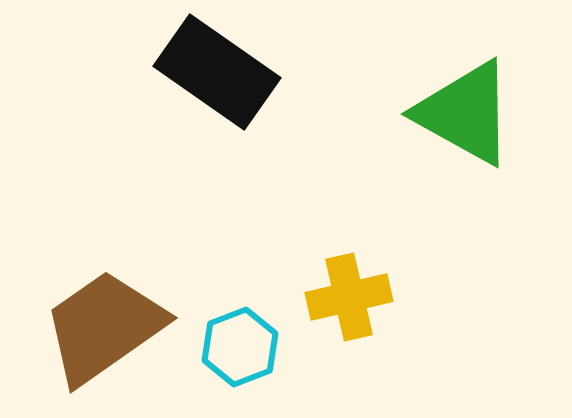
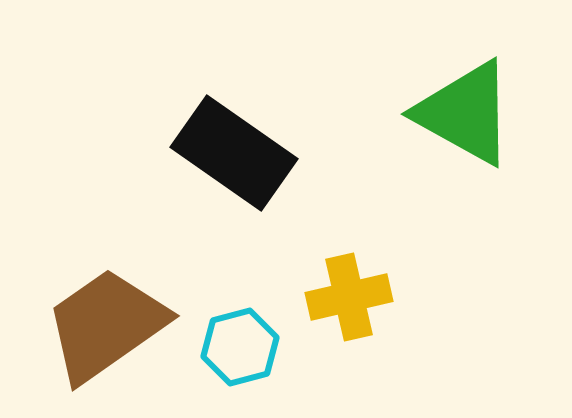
black rectangle: moved 17 px right, 81 px down
brown trapezoid: moved 2 px right, 2 px up
cyan hexagon: rotated 6 degrees clockwise
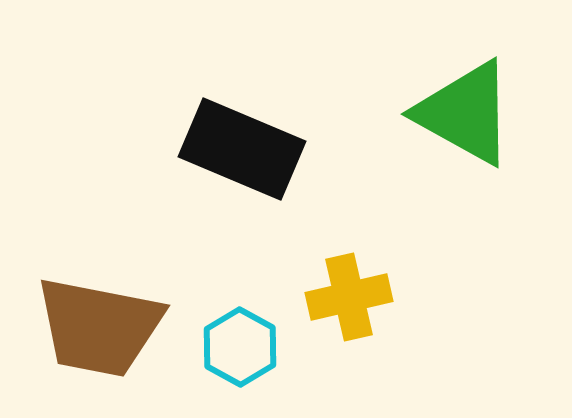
black rectangle: moved 8 px right, 4 px up; rotated 12 degrees counterclockwise
brown trapezoid: moved 7 px left, 2 px down; rotated 134 degrees counterclockwise
cyan hexagon: rotated 16 degrees counterclockwise
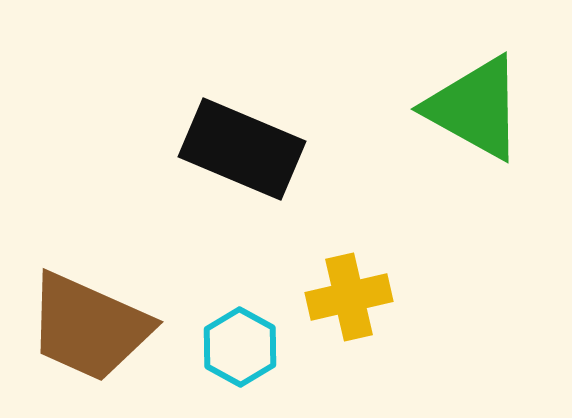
green triangle: moved 10 px right, 5 px up
brown trapezoid: moved 10 px left; rotated 13 degrees clockwise
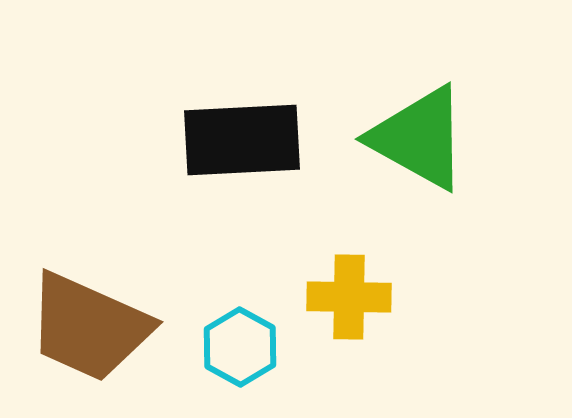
green triangle: moved 56 px left, 30 px down
black rectangle: moved 9 px up; rotated 26 degrees counterclockwise
yellow cross: rotated 14 degrees clockwise
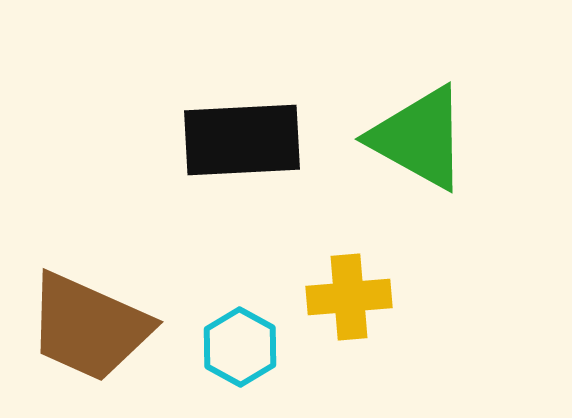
yellow cross: rotated 6 degrees counterclockwise
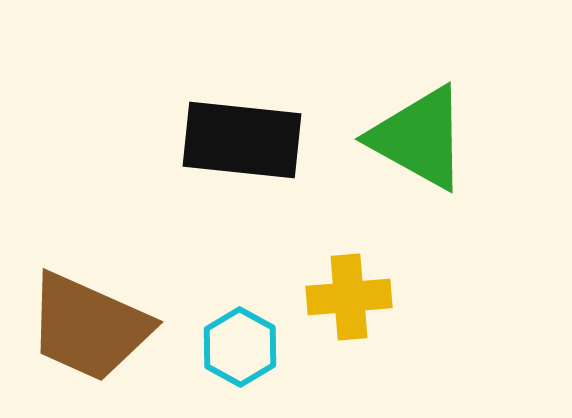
black rectangle: rotated 9 degrees clockwise
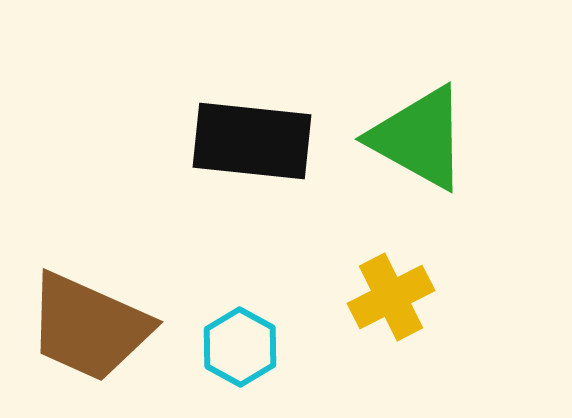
black rectangle: moved 10 px right, 1 px down
yellow cross: moved 42 px right; rotated 22 degrees counterclockwise
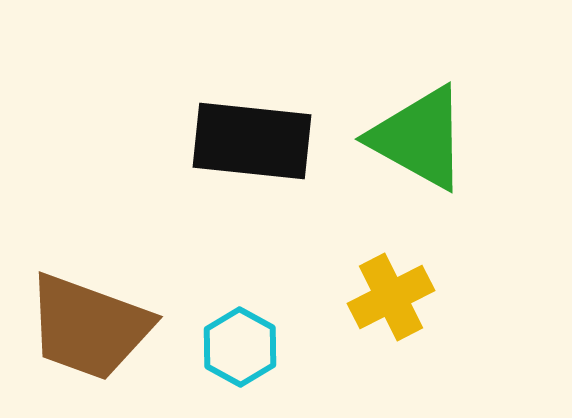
brown trapezoid: rotated 4 degrees counterclockwise
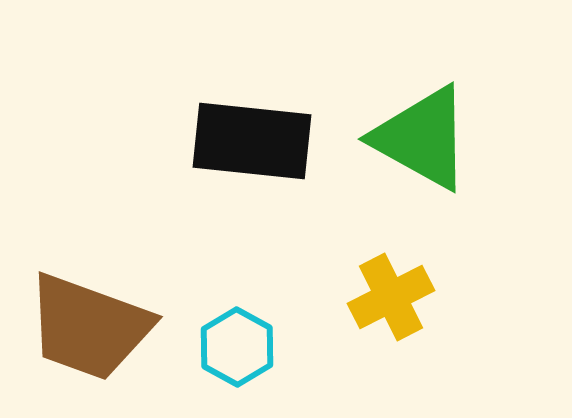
green triangle: moved 3 px right
cyan hexagon: moved 3 px left
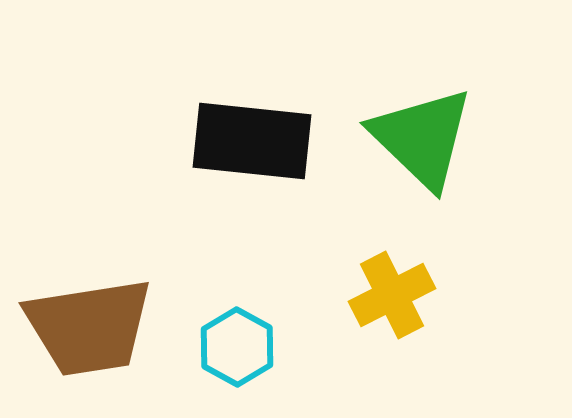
green triangle: rotated 15 degrees clockwise
yellow cross: moved 1 px right, 2 px up
brown trapezoid: rotated 29 degrees counterclockwise
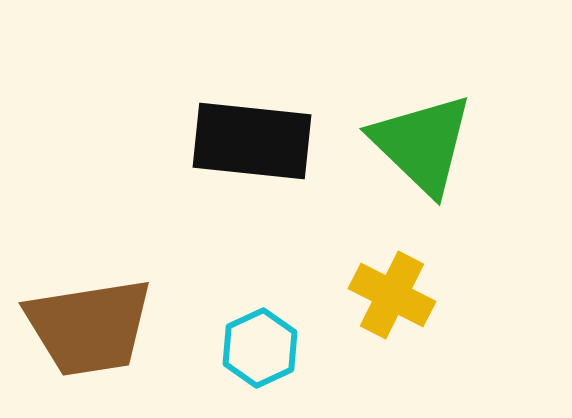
green triangle: moved 6 px down
yellow cross: rotated 36 degrees counterclockwise
cyan hexagon: moved 23 px right, 1 px down; rotated 6 degrees clockwise
